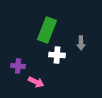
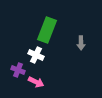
white cross: moved 21 px left; rotated 21 degrees clockwise
purple cross: moved 4 px down; rotated 16 degrees clockwise
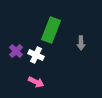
green rectangle: moved 4 px right
purple cross: moved 2 px left, 19 px up; rotated 24 degrees clockwise
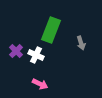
gray arrow: rotated 16 degrees counterclockwise
pink arrow: moved 4 px right, 2 px down
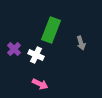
purple cross: moved 2 px left, 2 px up
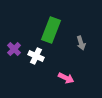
white cross: moved 1 px down
pink arrow: moved 26 px right, 6 px up
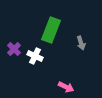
white cross: moved 1 px left
pink arrow: moved 9 px down
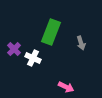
green rectangle: moved 2 px down
white cross: moved 2 px left, 2 px down
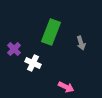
white cross: moved 5 px down
